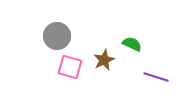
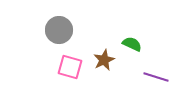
gray circle: moved 2 px right, 6 px up
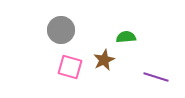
gray circle: moved 2 px right
green semicircle: moved 6 px left, 7 px up; rotated 30 degrees counterclockwise
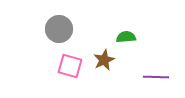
gray circle: moved 2 px left, 1 px up
pink square: moved 1 px up
purple line: rotated 15 degrees counterclockwise
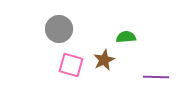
pink square: moved 1 px right, 1 px up
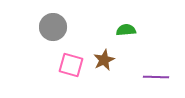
gray circle: moved 6 px left, 2 px up
green semicircle: moved 7 px up
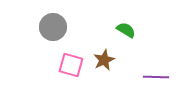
green semicircle: rotated 36 degrees clockwise
